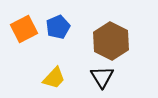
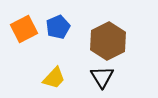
brown hexagon: moved 3 px left; rotated 6 degrees clockwise
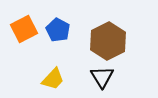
blue pentagon: moved 3 px down; rotated 20 degrees counterclockwise
yellow trapezoid: moved 1 px left, 1 px down
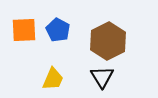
orange square: moved 1 px down; rotated 24 degrees clockwise
yellow trapezoid: rotated 20 degrees counterclockwise
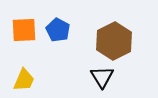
brown hexagon: moved 6 px right
yellow trapezoid: moved 29 px left, 1 px down
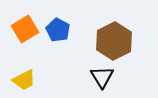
orange square: moved 1 px right, 1 px up; rotated 28 degrees counterclockwise
yellow trapezoid: rotated 40 degrees clockwise
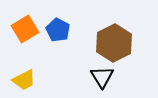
brown hexagon: moved 2 px down
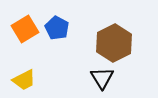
blue pentagon: moved 1 px left, 2 px up
black triangle: moved 1 px down
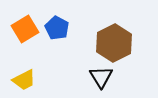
black triangle: moved 1 px left, 1 px up
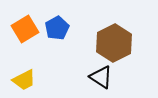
blue pentagon: rotated 15 degrees clockwise
black triangle: rotated 25 degrees counterclockwise
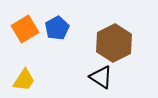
yellow trapezoid: rotated 30 degrees counterclockwise
